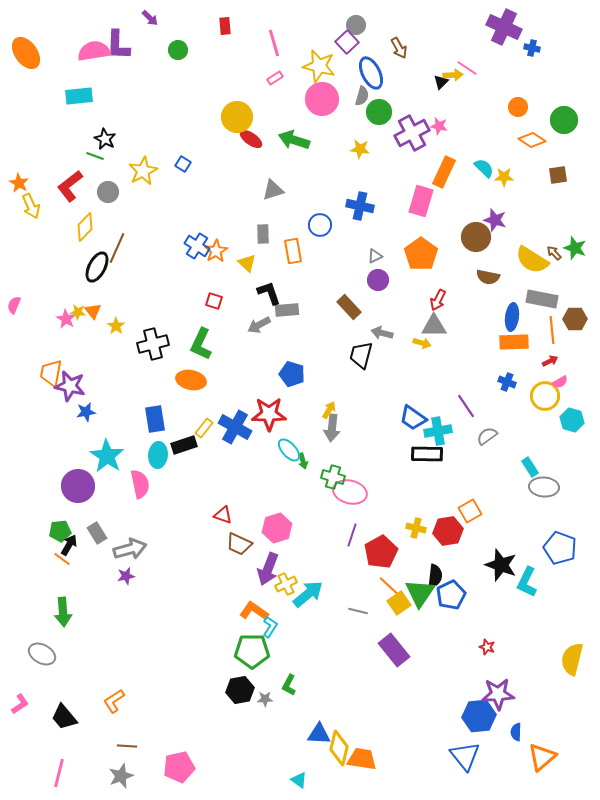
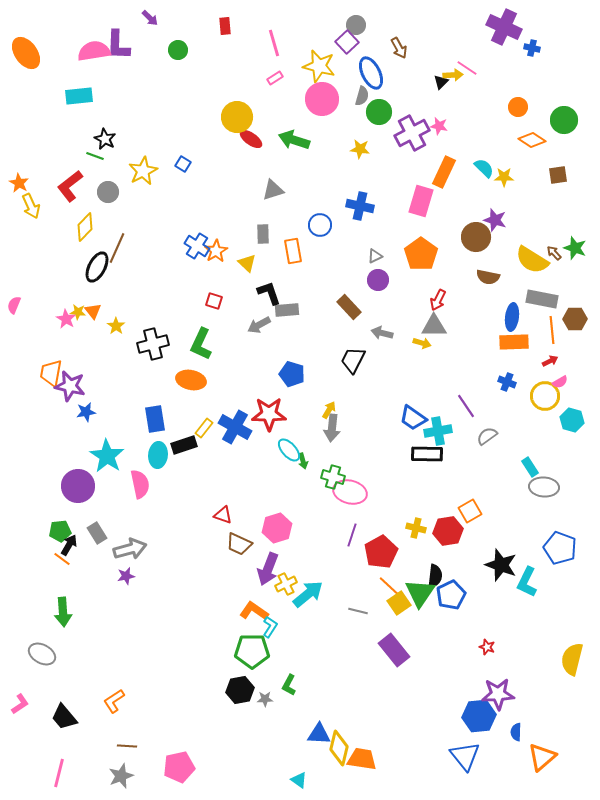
black trapezoid at (361, 355): moved 8 px left, 5 px down; rotated 12 degrees clockwise
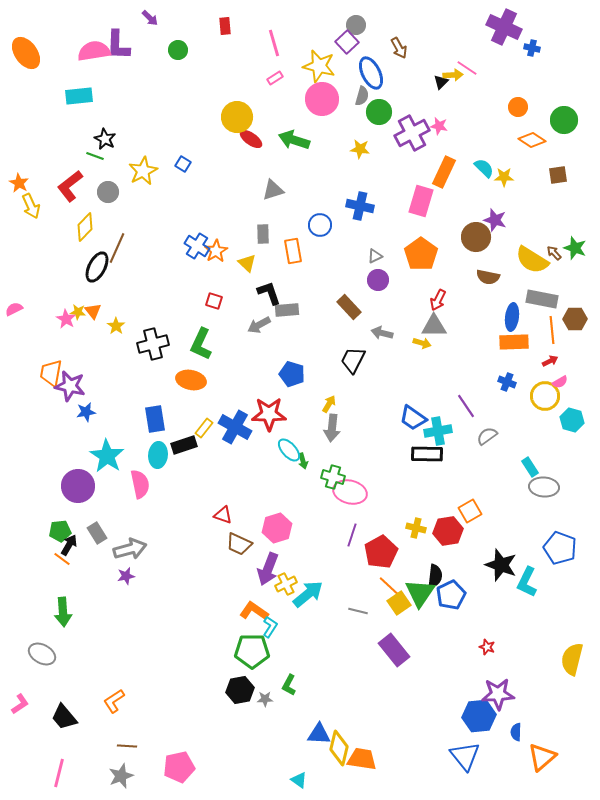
pink semicircle at (14, 305): moved 4 px down; rotated 42 degrees clockwise
yellow arrow at (329, 410): moved 6 px up
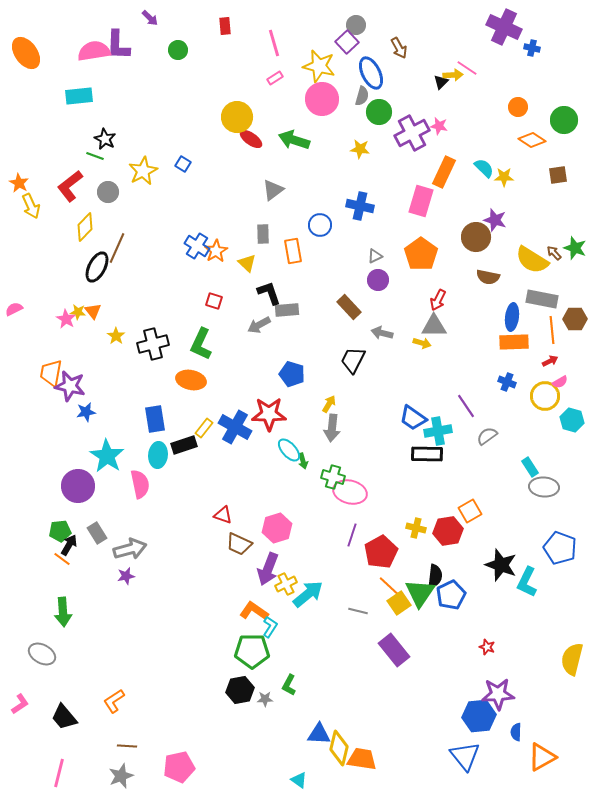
gray triangle at (273, 190): rotated 20 degrees counterclockwise
yellow star at (116, 326): moved 10 px down
orange triangle at (542, 757): rotated 12 degrees clockwise
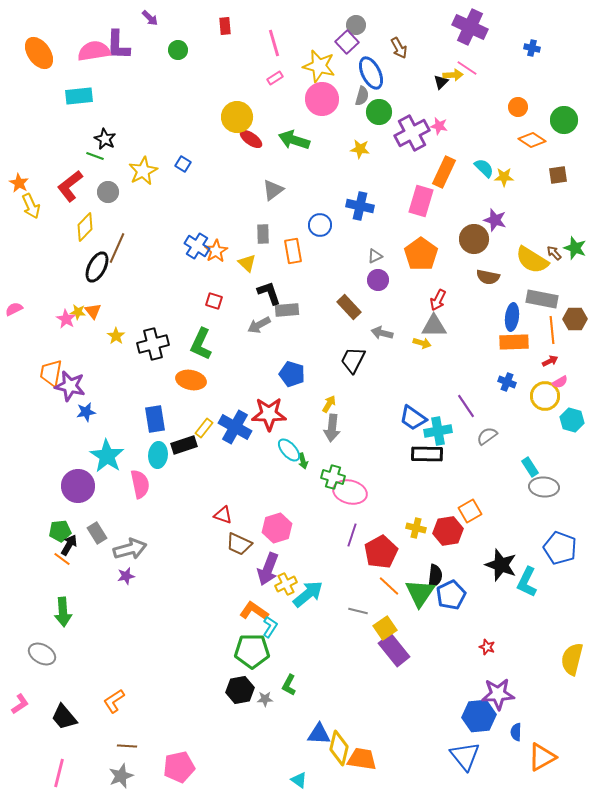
purple cross at (504, 27): moved 34 px left
orange ellipse at (26, 53): moved 13 px right
brown circle at (476, 237): moved 2 px left, 2 px down
yellow square at (399, 603): moved 14 px left, 25 px down
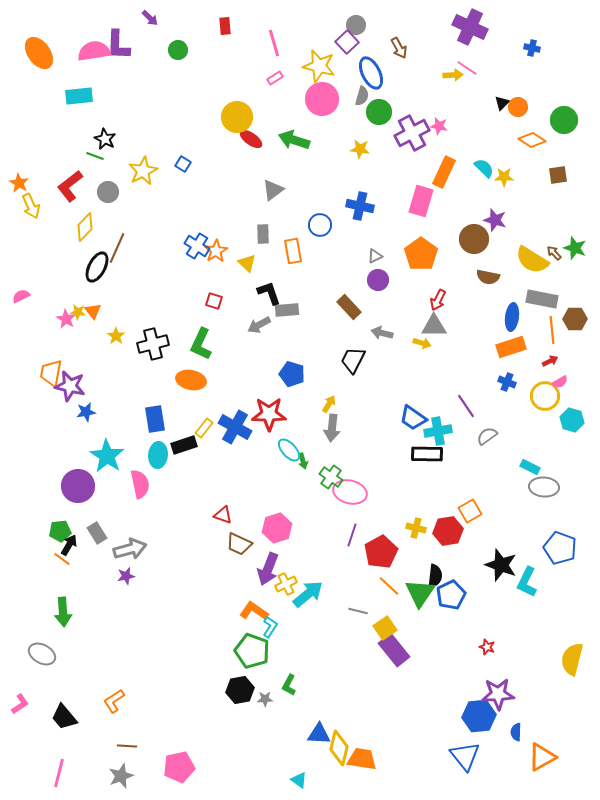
black triangle at (441, 82): moved 61 px right, 21 px down
pink semicircle at (14, 309): moved 7 px right, 13 px up
orange rectangle at (514, 342): moved 3 px left, 5 px down; rotated 16 degrees counterclockwise
cyan rectangle at (530, 467): rotated 30 degrees counterclockwise
green cross at (333, 477): moved 2 px left; rotated 20 degrees clockwise
green pentagon at (252, 651): rotated 20 degrees clockwise
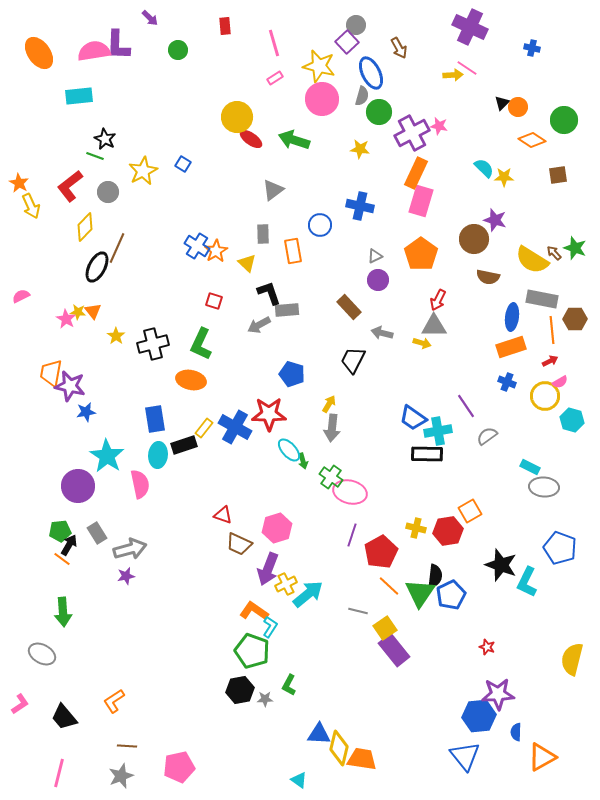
orange rectangle at (444, 172): moved 28 px left, 1 px down
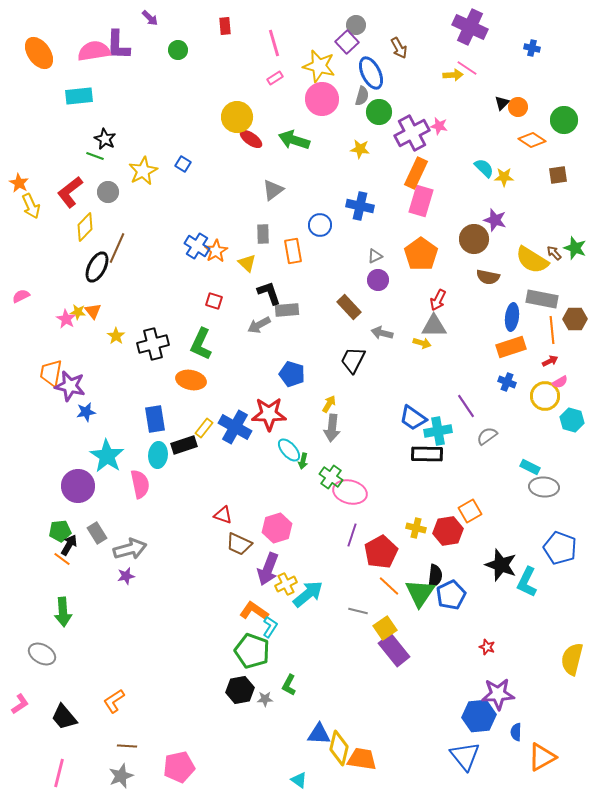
red L-shape at (70, 186): moved 6 px down
green arrow at (303, 461): rotated 28 degrees clockwise
